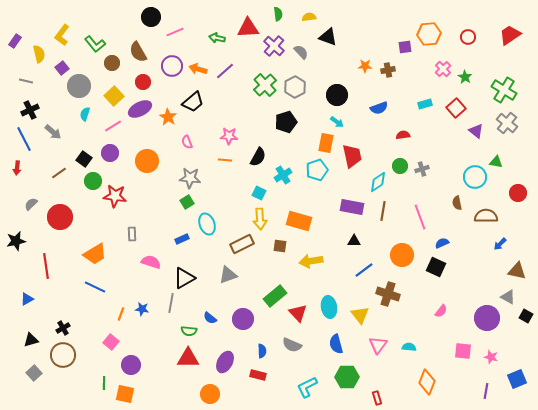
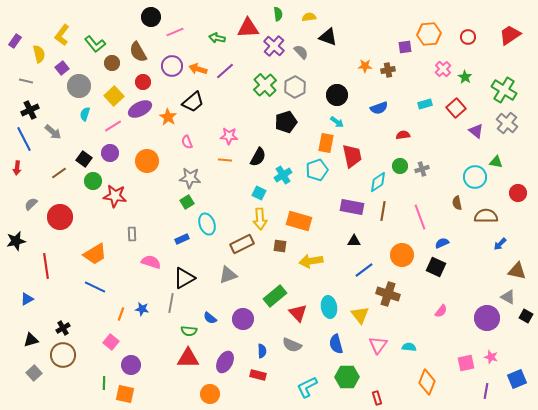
pink square at (463, 351): moved 3 px right, 12 px down; rotated 18 degrees counterclockwise
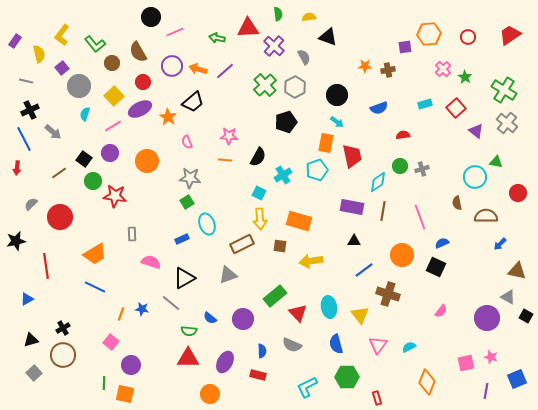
gray semicircle at (301, 52): moved 3 px right, 5 px down; rotated 14 degrees clockwise
gray line at (171, 303): rotated 60 degrees counterclockwise
cyan semicircle at (409, 347): rotated 32 degrees counterclockwise
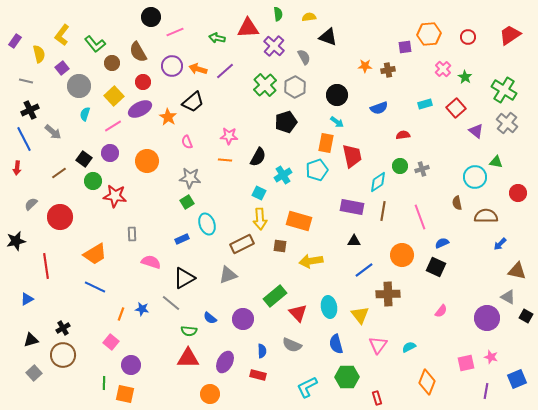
brown cross at (388, 294): rotated 20 degrees counterclockwise
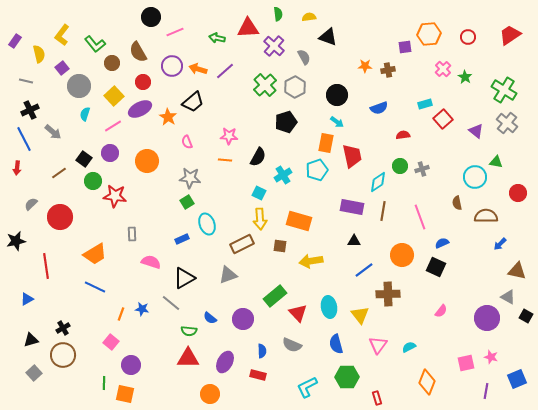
red square at (456, 108): moved 13 px left, 11 px down
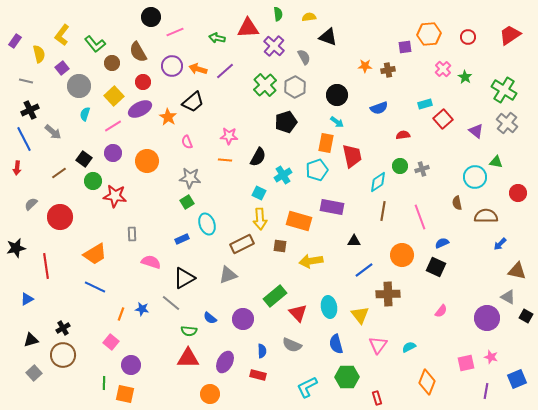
purple circle at (110, 153): moved 3 px right
purple rectangle at (352, 207): moved 20 px left
black star at (16, 241): moved 7 px down
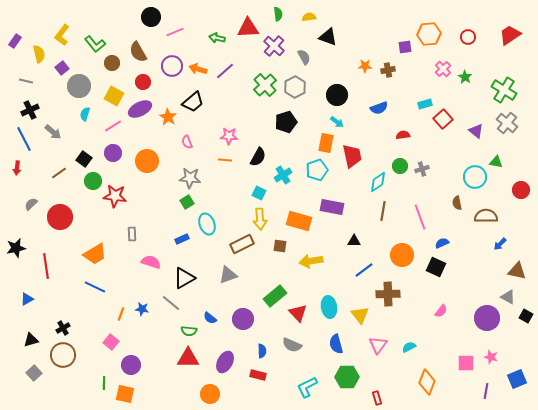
yellow square at (114, 96): rotated 18 degrees counterclockwise
red circle at (518, 193): moved 3 px right, 3 px up
pink square at (466, 363): rotated 12 degrees clockwise
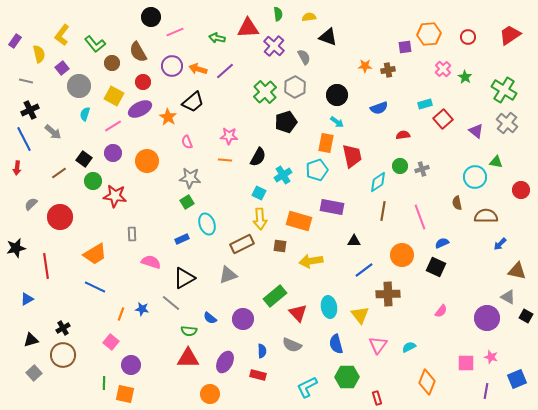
green cross at (265, 85): moved 7 px down
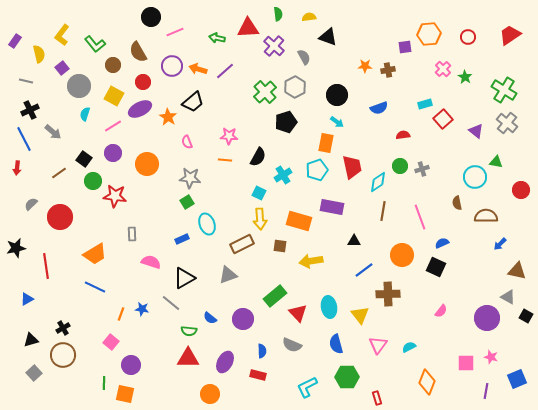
brown circle at (112, 63): moved 1 px right, 2 px down
red trapezoid at (352, 156): moved 11 px down
orange circle at (147, 161): moved 3 px down
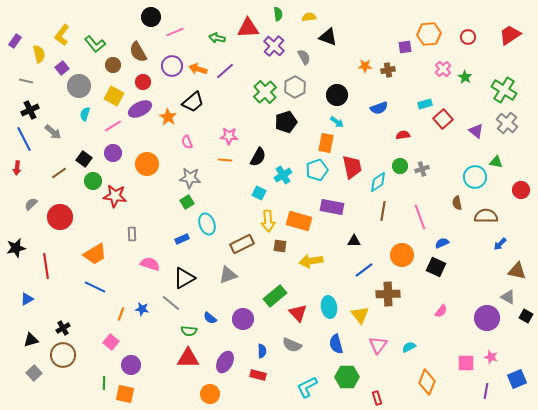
yellow arrow at (260, 219): moved 8 px right, 2 px down
pink semicircle at (151, 262): moved 1 px left, 2 px down
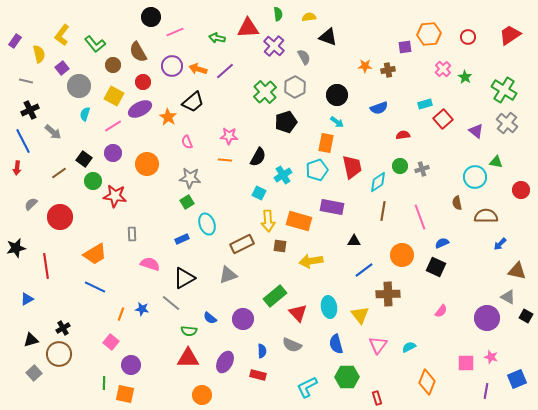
blue line at (24, 139): moved 1 px left, 2 px down
brown circle at (63, 355): moved 4 px left, 1 px up
orange circle at (210, 394): moved 8 px left, 1 px down
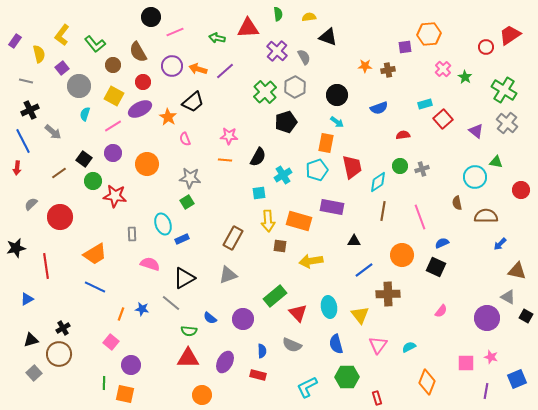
red circle at (468, 37): moved 18 px right, 10 px down
purple cross at (274, 46): moved 3 px right, 5 px down
pink semicircle at (187, 142): moved 2 px left, 3 px up
cyan square at (259, 193): rotated 32 degrees counterclockwise
cyan ellipse at (207, 224): moved 44 px left
brown rectangle at (242, 244): moved 9 px left, 6 px up; rotated 35 degrees counterclockwise
